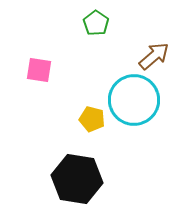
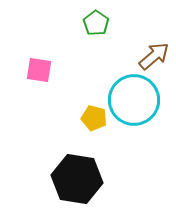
yellow pentagon: moved 2 px right, 1 px up
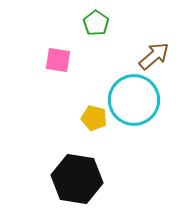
pink square: moved 19 px right, 10 px up
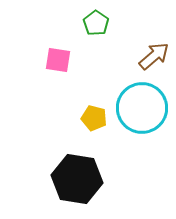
cyan circle: moved 8 px right, 8 px down
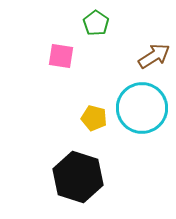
brown arrow: rotated 8 degrees clockwise
pink square: moved 3 px right, 4 px up
black hexagon: moved 1 px right, 2 px up; rotated 9 degrees clockwise
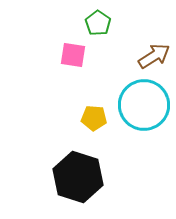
green pentagon: moved 2 px right
pink square: moved 12 px right, 1 px up
cyan circle: moved 2 px right, 3 px up
yellow pentagon: rotated 10 degrees counterclockwise
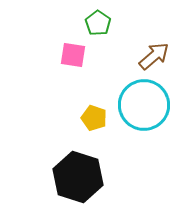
brown arrow: rotated 8 degrees counterclockwise
yellow pentagon: rotated 15 degrees clockwise
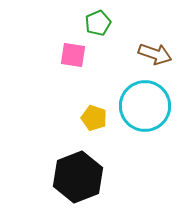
green pentagon: rotated 15 degrees clockwise
brown arrow: moved 1 px right, 2 px up; rotated 60 degrees clockwise
cyan circle: moved 1 px right, 1 px down
black hexagon: rotated 21 degrees clockwise
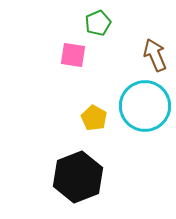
brown arrow: moved 1 px down; rotated 132 degrees counterclockwise
yellow pentagon: rotated 10 degrees clockwise
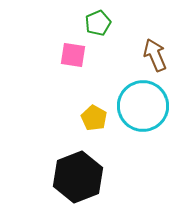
cyan circle: moved 2 px left
